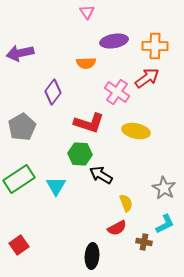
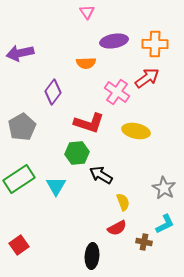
orange cross: moved 2 px up
green hexagon: moved 3 px left, 1 px up; rotated 10 degrees counterclockwise
yellow semicircle: moved 3 px left, 1 px up
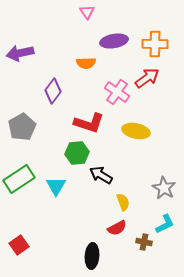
purple diamond: moved 1 px up
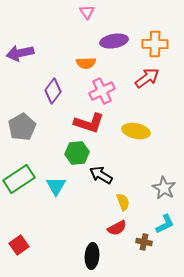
pink cross: moved 15 px left, 1 px up; rotated 30 degrees clockwise
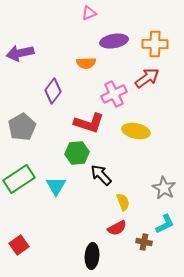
pink triangle: moved 2 px right, 1 px down; rotated 42 degrees clockwise
pink cross: moved 12 px right, 3 px down
black arrow: rotated 15 degrees clockwise
